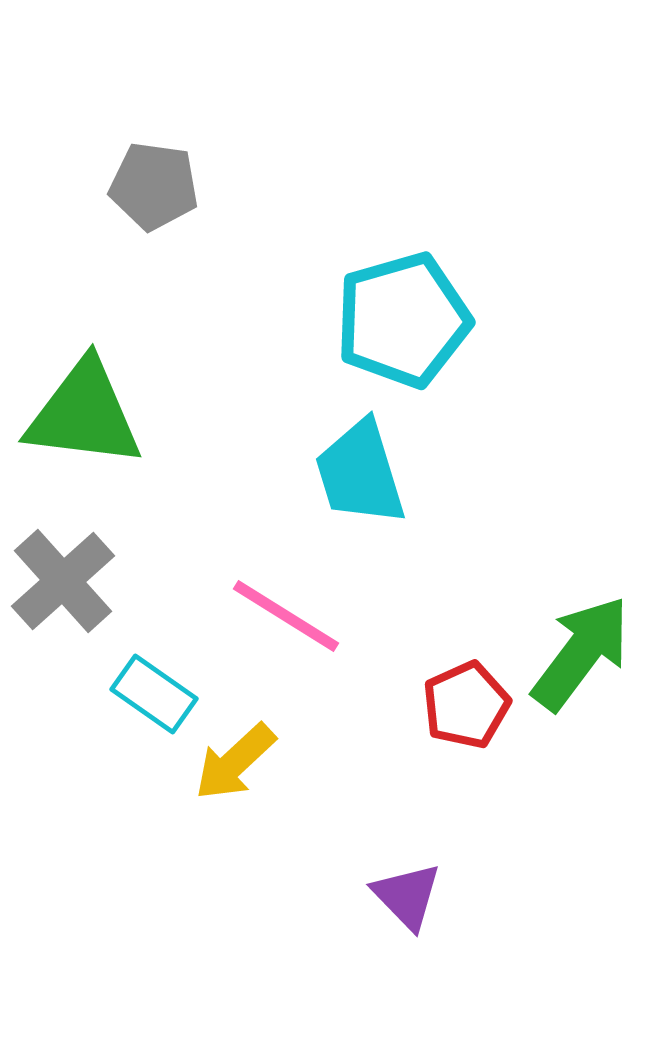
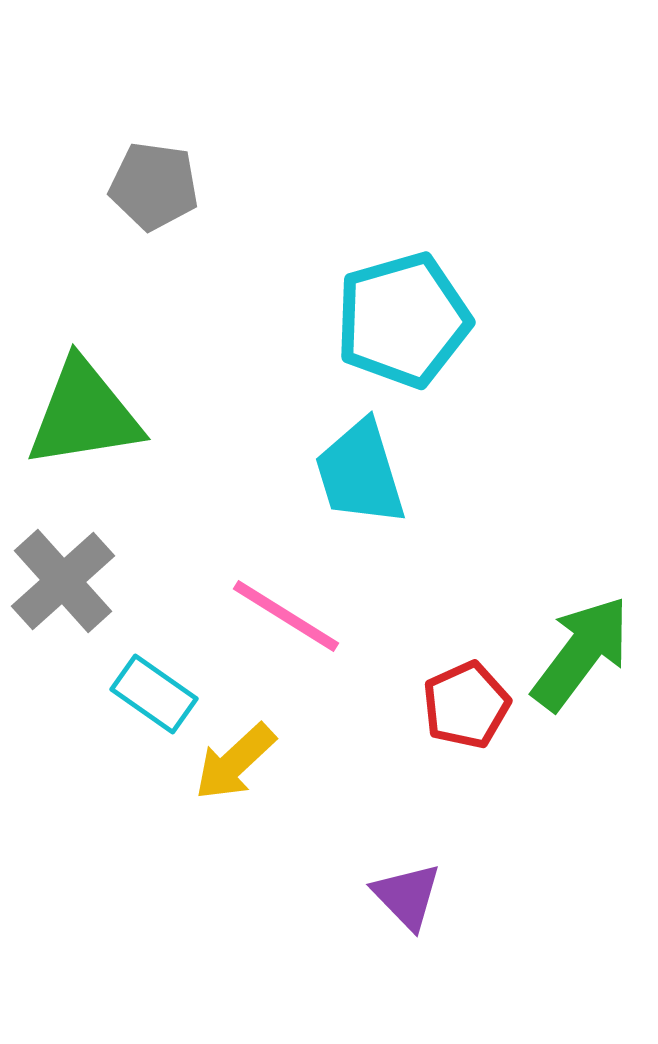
green triangle: rotated 16 degrees counterclockwise
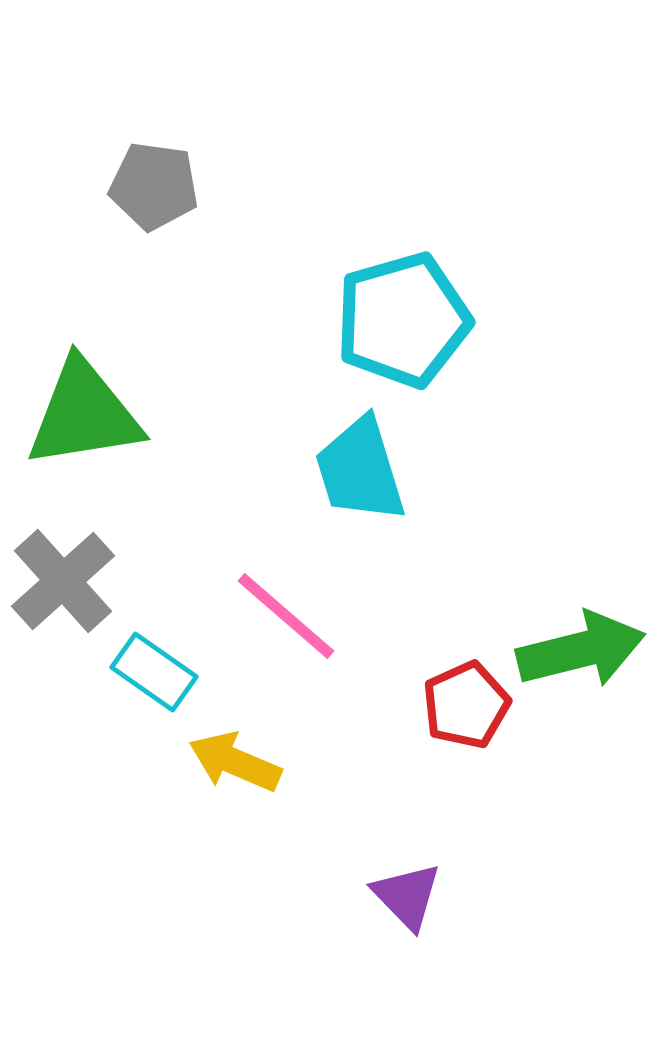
cyan trapezoid: moved 3 px up
pink line: rotated 9 degrees clockwise
green arrow: moved 3 px up; rotated 39 degrees clockwise
cyan rectangle: moved 22 px up
yellow arrow: rotated 66 degrees clockwise
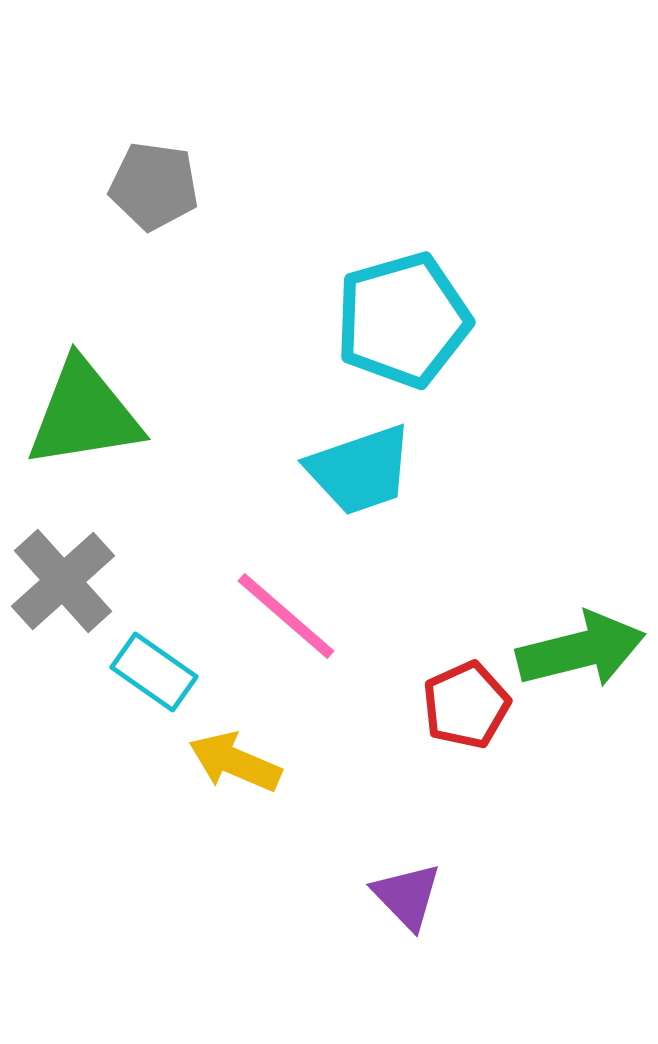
cyan trapezoid: rotated 92 degrees counterclockwise
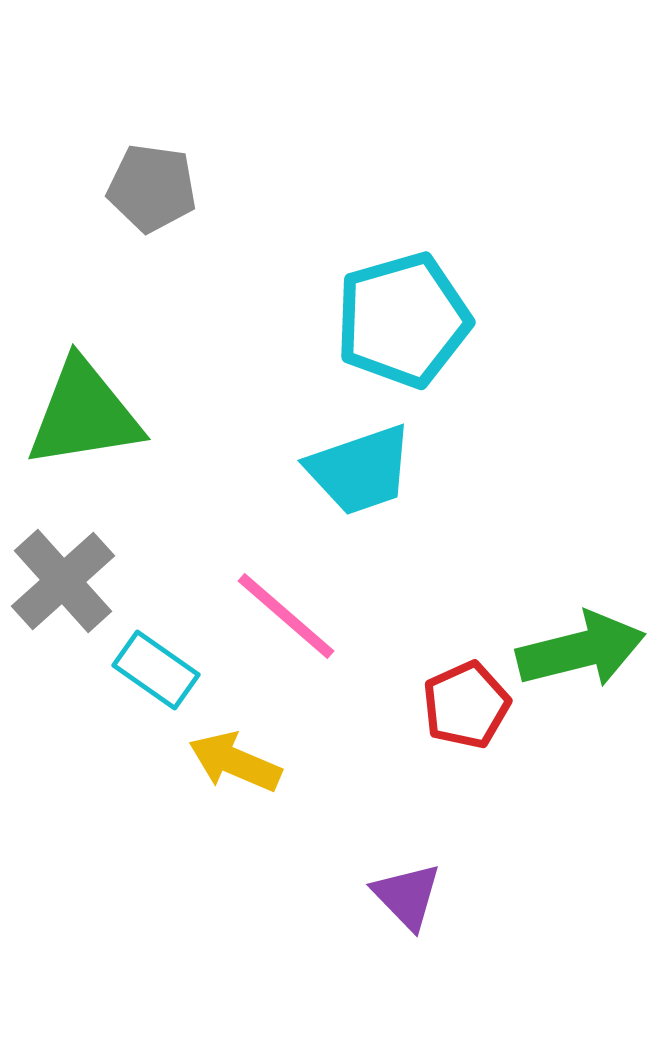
gray pentagon: moved 2 px left, 2 px down
cyan rectangle: moved 2 px right, 2 px up
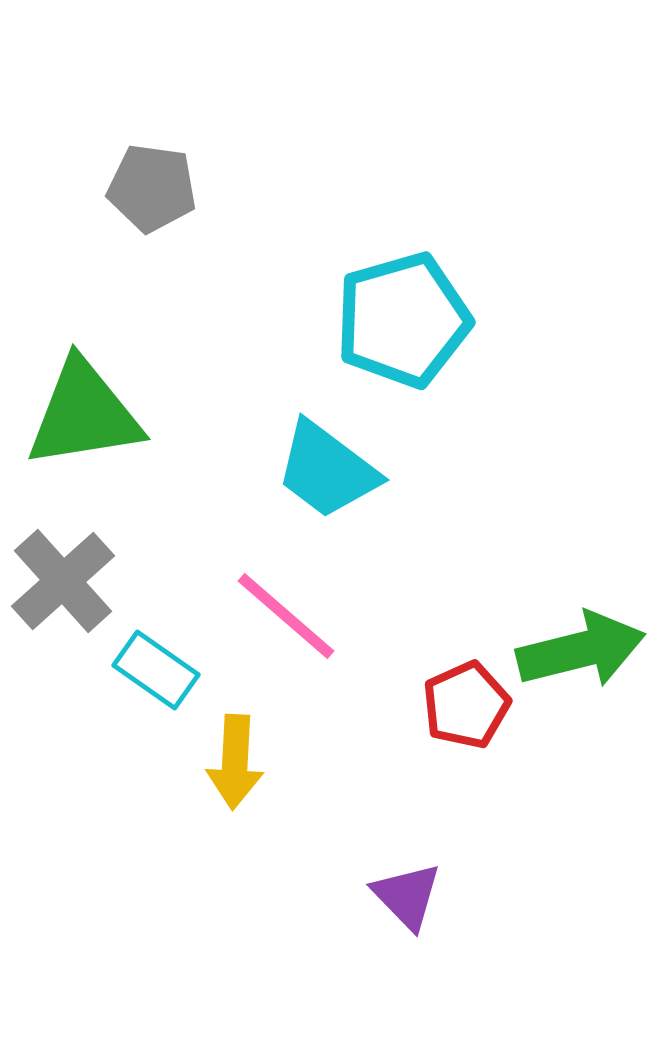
cyan trapezoid: moved 33 px left; rotated 56 degrees clockwise
yellow arrow: rotated 110 degrees counterclockwise
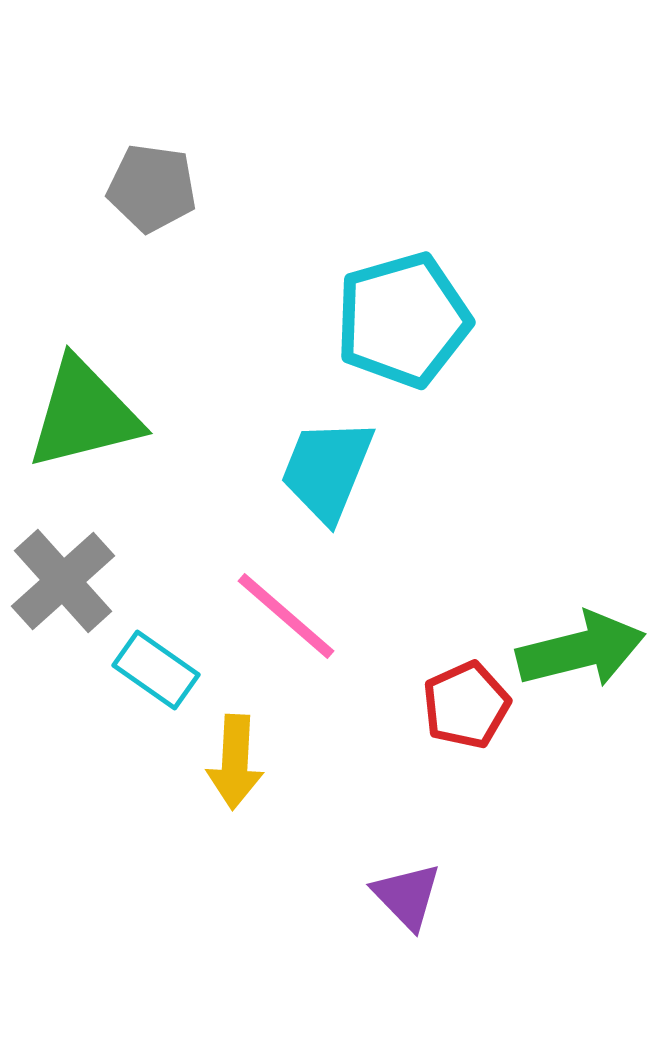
green triangle: rotated 5 degrees counterclockwise
cyan trapezoid: rotated 75 degrees clockwise
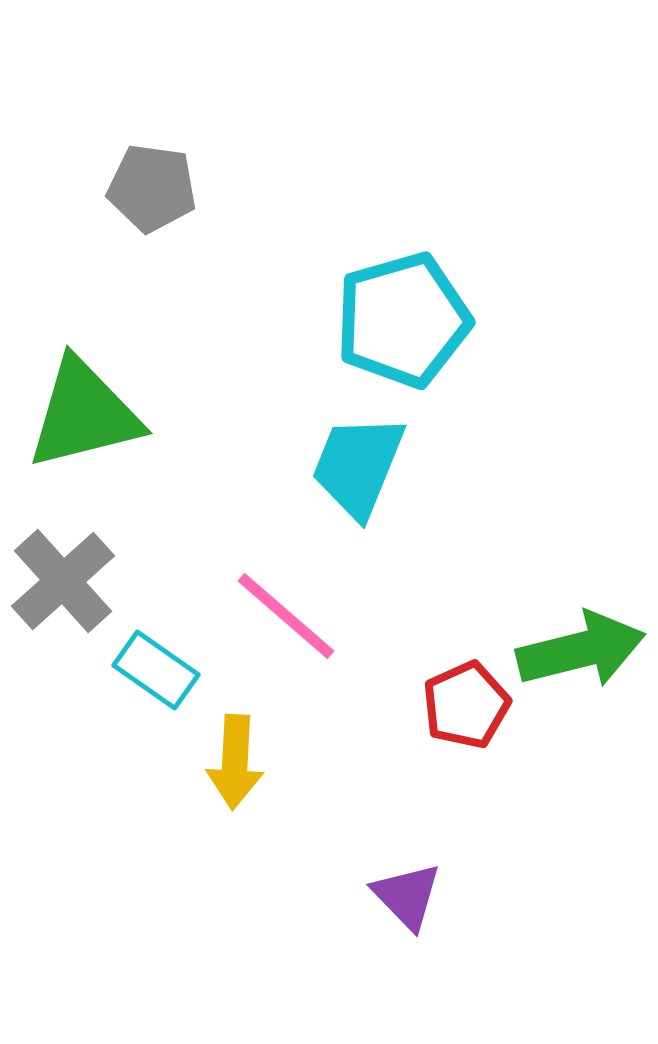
cyan trapezoid: moved 31 px right, 4 px up
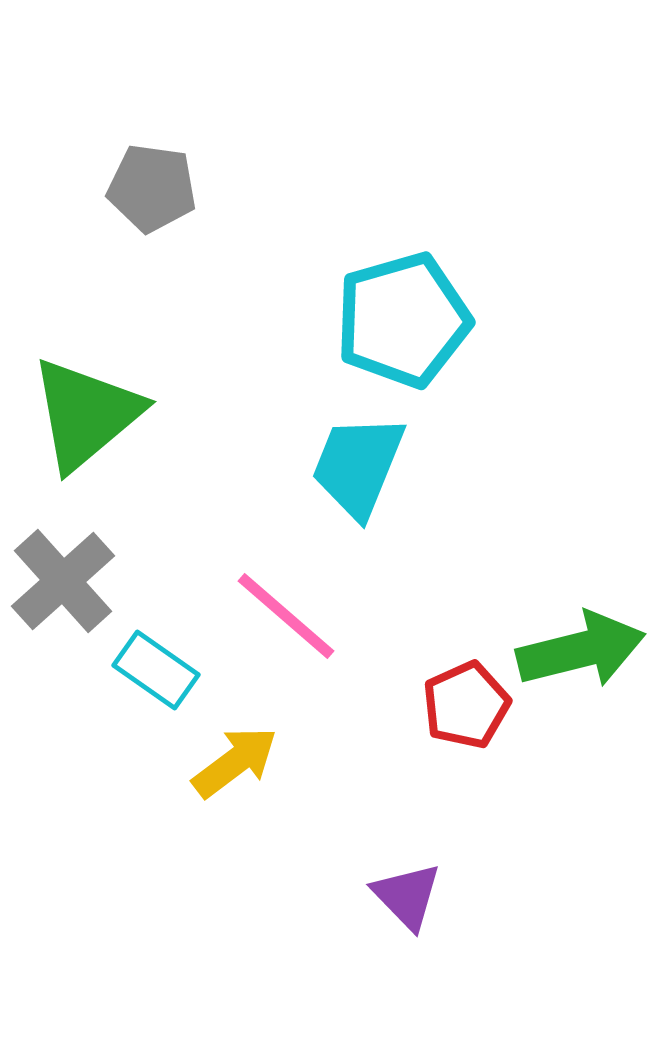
green triangle: moved 2 px right; rotated 26 degrees counterclockwise
yellow arrow: rotated 130 degrees counterclockwise
